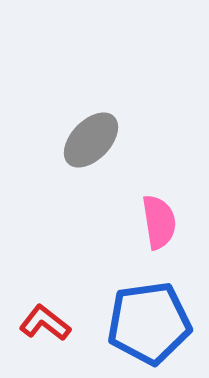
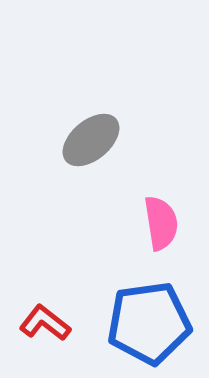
gray ellipse: rotated 6 degrees clockwise
pink semicircle: moved 2 px right, 1 px down
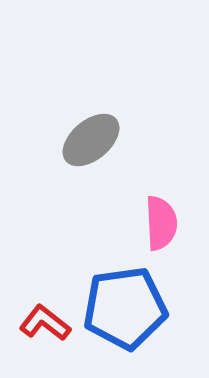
pink semicircle: rotated 6 degrees clockwise
blue pentagon: moved 24 px left, 15 px up
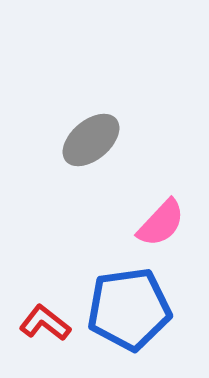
pink semicircle: rotated 46 degrees clockwise
blue pentagon: moved 4 px right, 1 px down
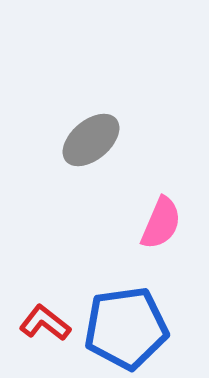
pink semicircle: rotated 20 degrees counterclockwise
blue pentagon: moved 3 px left, 19 px down
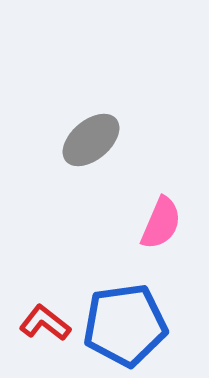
blue pentagon: moved 1 px left, 3 px up
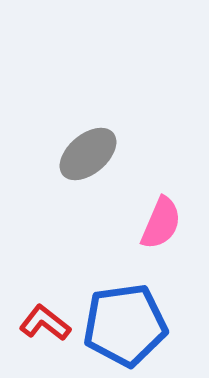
gray ellipse: moved 3 px left, 14 px down
